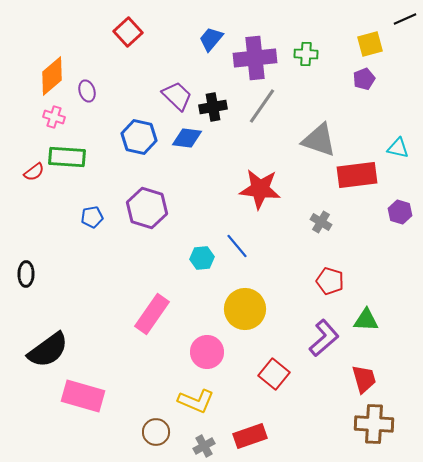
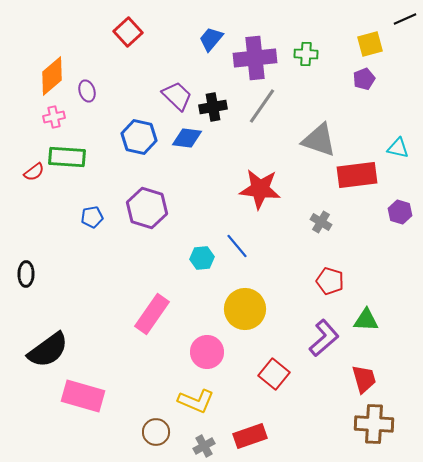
pink cross at (54, 117): rotated 30 degrees counterclockwise
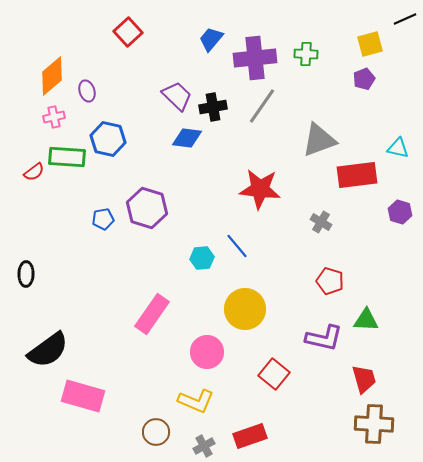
blue hexagon at (139, 137): moved 31 px left, 2 px down
gray triangle at (319, 140): rotated 39 degrees counterclockwise
blue pentagon at (92, 217): moved 11 px right, 2 px down
purple L-shape at (324, 338): rotated 54 degrees clockwise
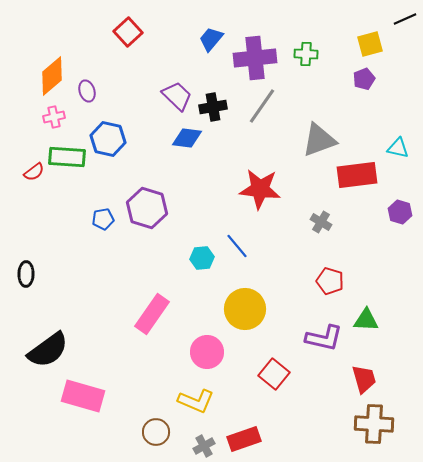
red rectangle at (250, 436): moved 6 px left, 3 px down
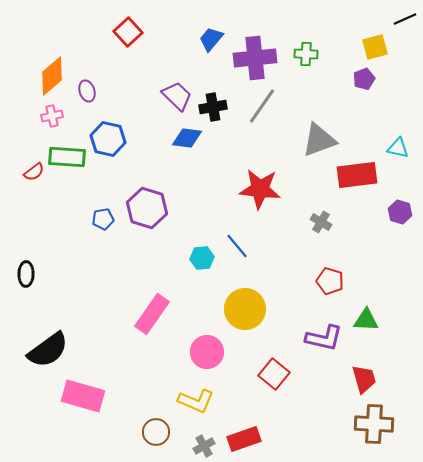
yellow square at (370, 44): moved 5 px right, 3 px down
pink cross at (54, 117): moved 2 px left, 1 px up
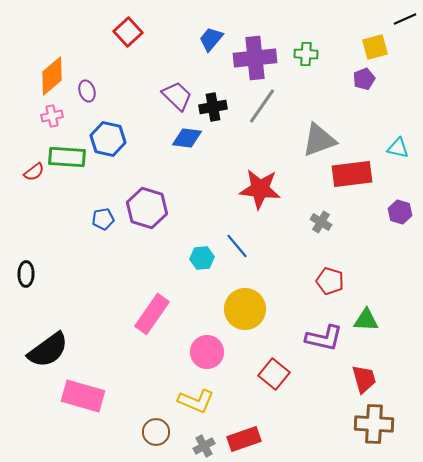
red rectangle at (357, 175): moved 5 px left, 1 px up
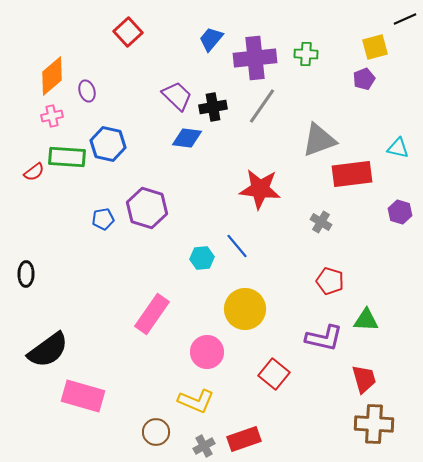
blue hexagon at (108, 139): moved 5 px down
